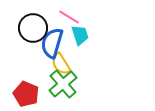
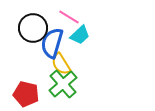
cyan trapezoid: rotated 65 degrees clockwise
red pentagon: rotated 10 degrees counterclockwise
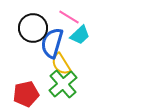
red pentagon: rotated 25 degrees counterclockwise
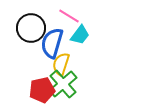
pink line: moved 1 px up
black circle: moved 2 px left
cyan trapezoid: rotated 10 degrees counterclockwise
yellow semicircle: rotated 50 degrees clockwise
red pentagon: moved 16 px right, 4 px up
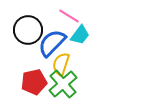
black circle: moved 3 px left, 2 px down
blue semicircle: rotated 28 degrees clockwise
red pentagon: moved 8 px left, 8 px up
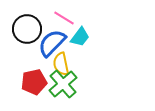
pink line: moved 5 px left, 2 px down
black circle: moved 1 px left, 1 px up
cyan trapezoid: moved 2 px down
yellow semicircle: rotated 30 degrees counterclockwise
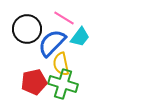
green cross: rotated 32 degrees counterclockwise
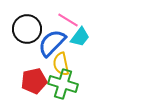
pink line: moved 4 px right, 2 px down
red pentagon: moved 1 px up
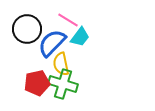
red pentagon: moved 3 px right, 2 px down
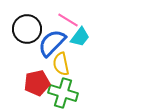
green cross: moved 9 px down
